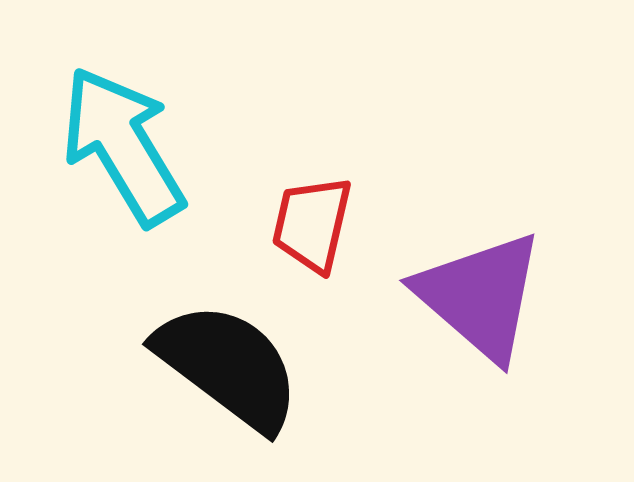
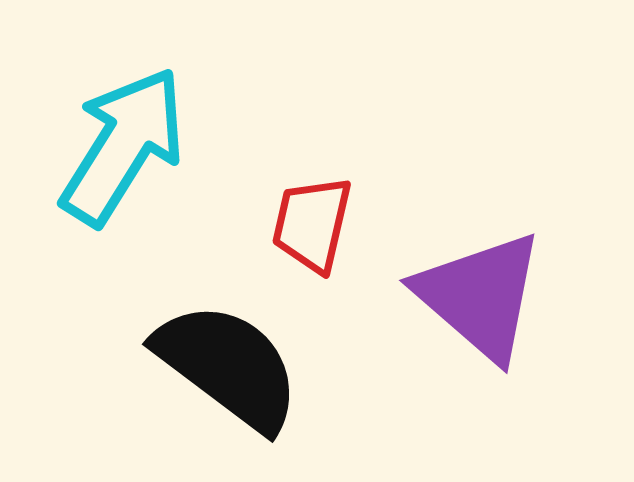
cyan arrow: rotated 63 degrees clockwise
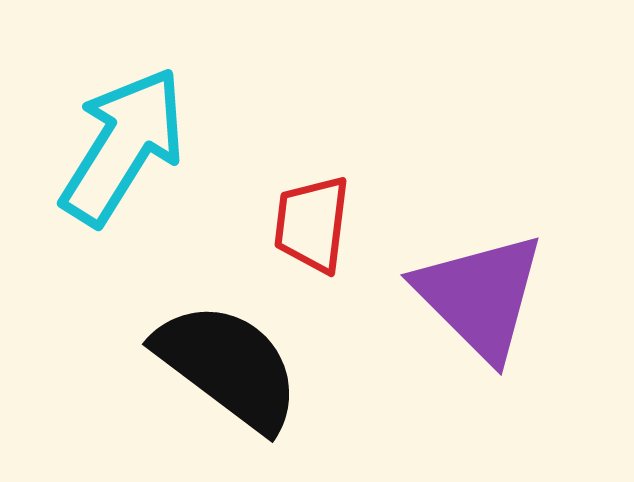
red trapezoid: rotated 6 degrees counterclockwise
purple triangle: rotated 4 degrees clockwise
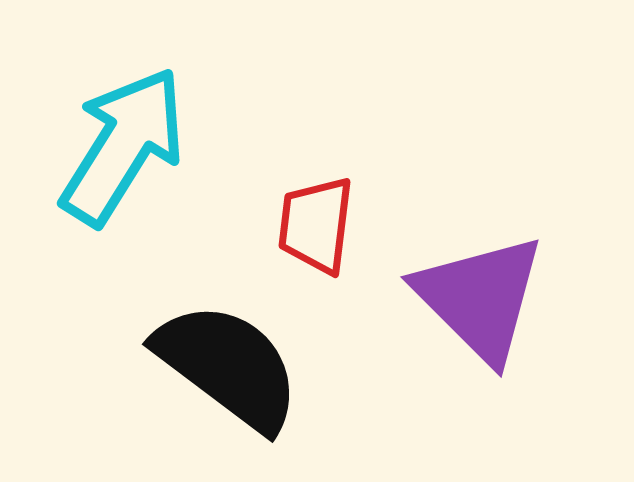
red trapezoid: moved 4 px right, 1 px down
purple triangle: moved 2 px down
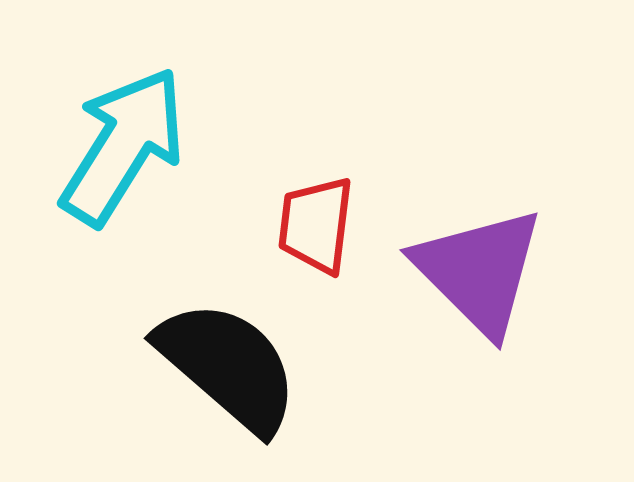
purple triangle: moved 1 px left, 27 px up
black semicircle: rotated 4 degrees clockwise
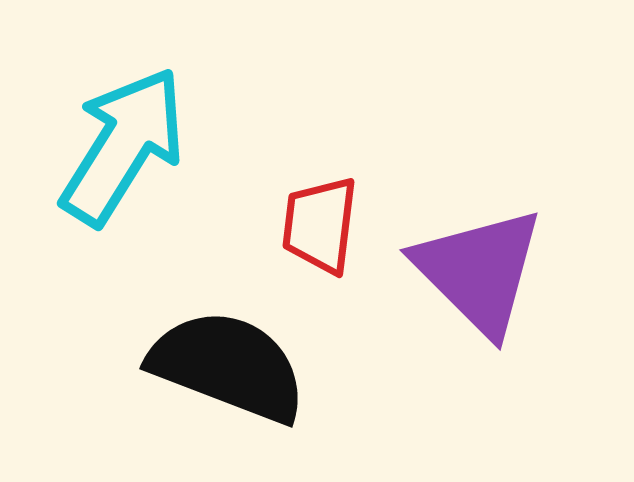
red trapezoid: moved 4 px right
black semicircle: rotated 20 degrees counterclockwise
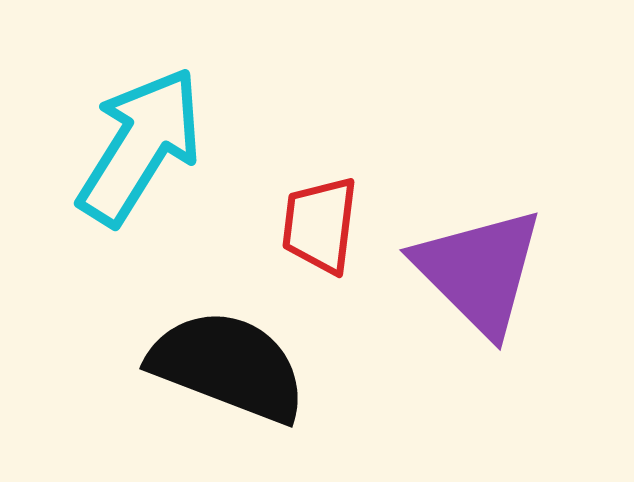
cyan arrow: moved 17 px right
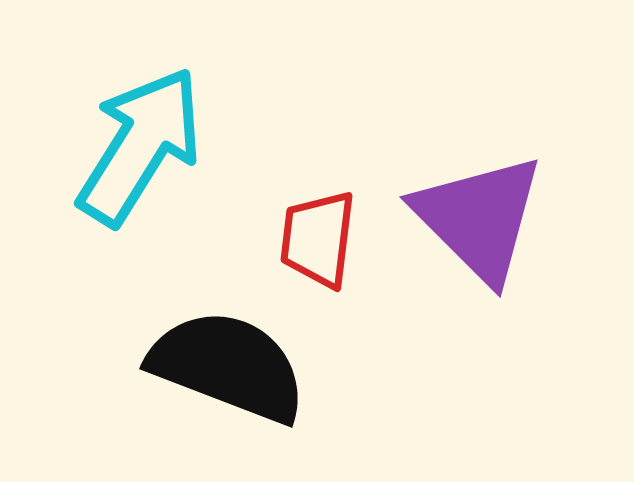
red trapezoid: moved 2 px left, 14 px down
purple triangle: moved 53 px up
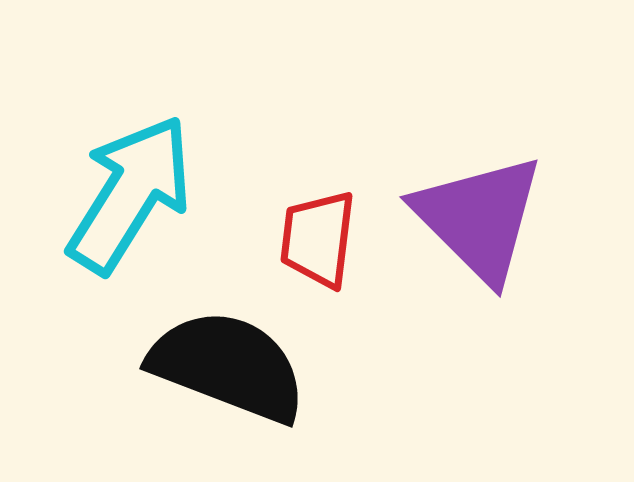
cyan arrow: moved 10 px left, 48 px down
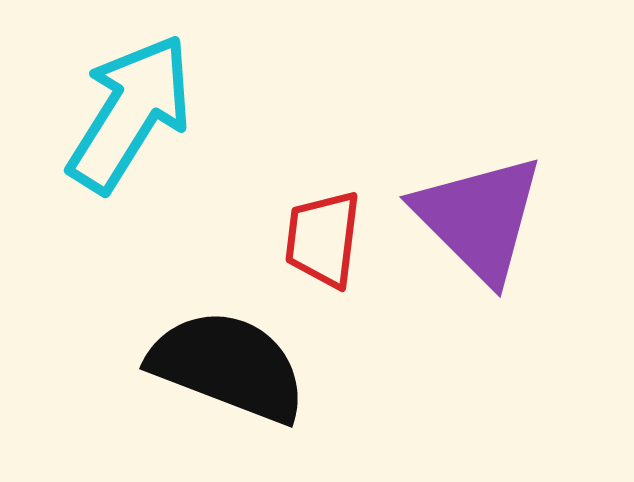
cyan arrow: moved 81 px up
red trapezoid: moved 5 px right
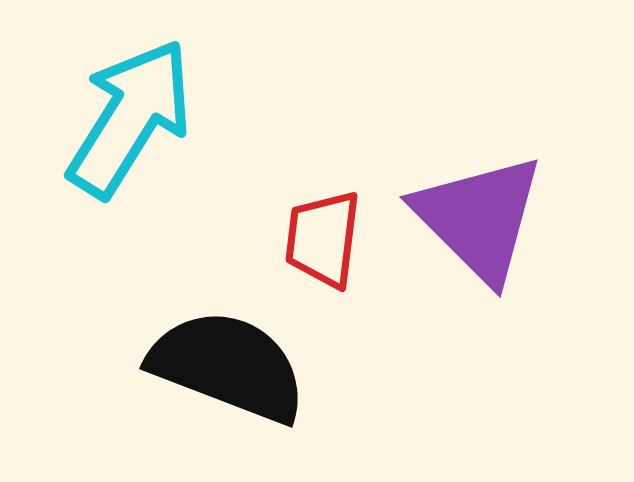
cyan arrow: moved 5 px down
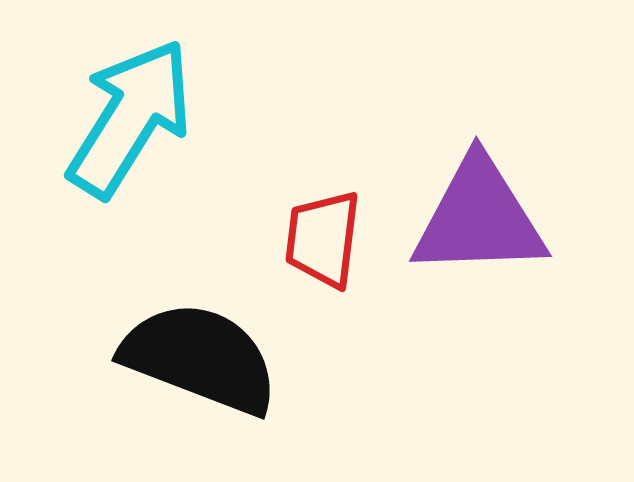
purple triangle: rotated 47 degrees counterclockwise
black semicircle: moved 28 px left, 8 px up
